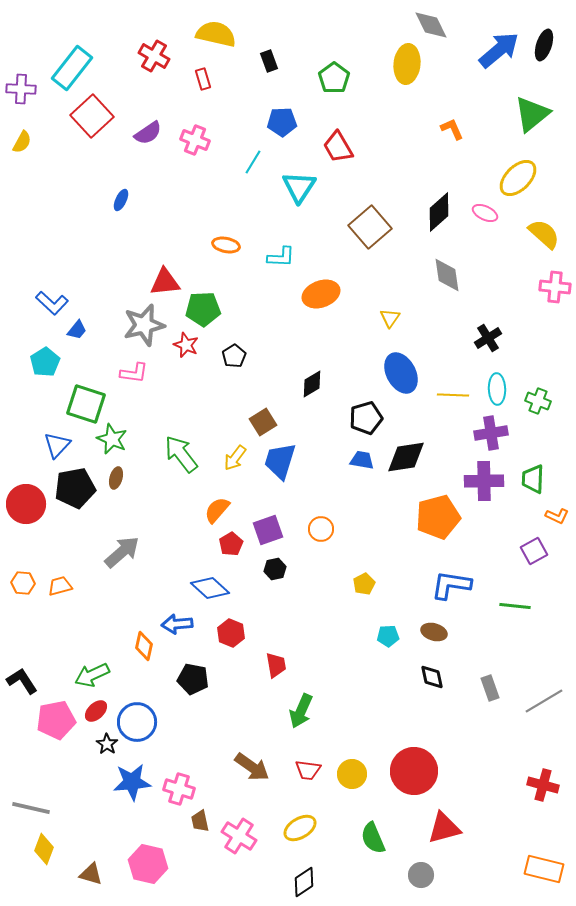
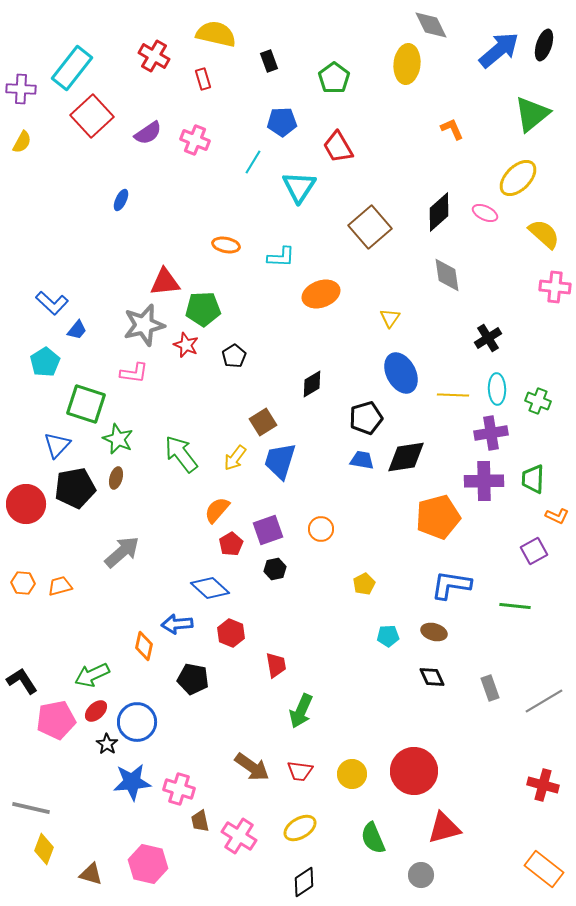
green star at (112, 439): moved 6 px right
black diamond at (432, 677): rotated 12 degrees counterclockwise
red trapezoid at (308, 770): moved 8 px left, 1 px down
orange rectangle at (544, 869): rotated 24 degrees clockwise
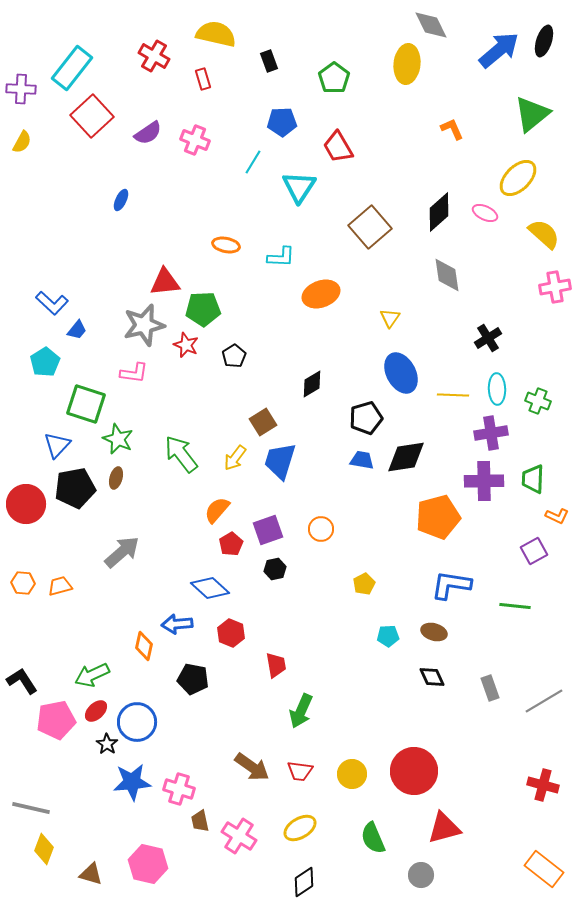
black ellipse at (544, 45): moved 4 px up
pink cross at (555, 287): rotated 16 degrees counterclockwise
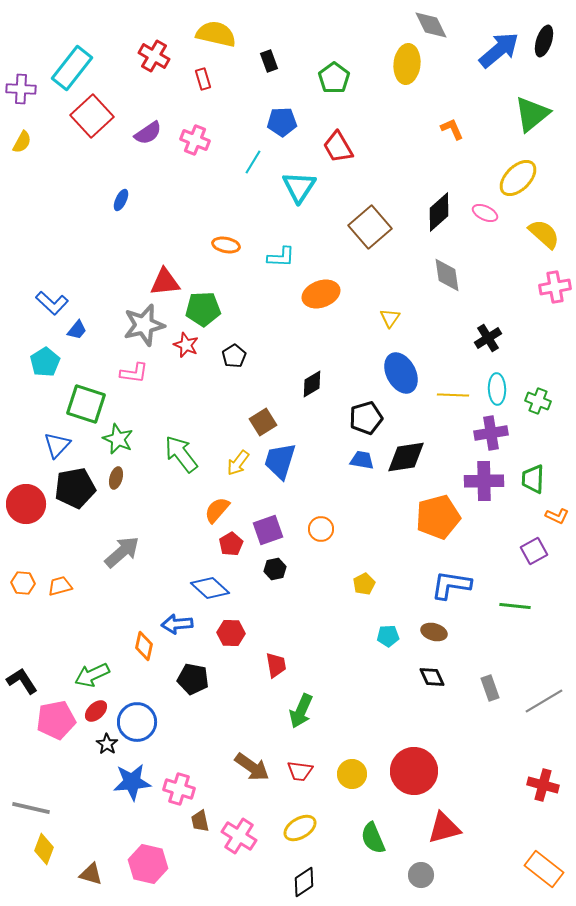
yellow arrow at (235, 458): moved 3 px right, 5 px down
red hexagon at (231, 633): rotated 20 degrees counterclockwise
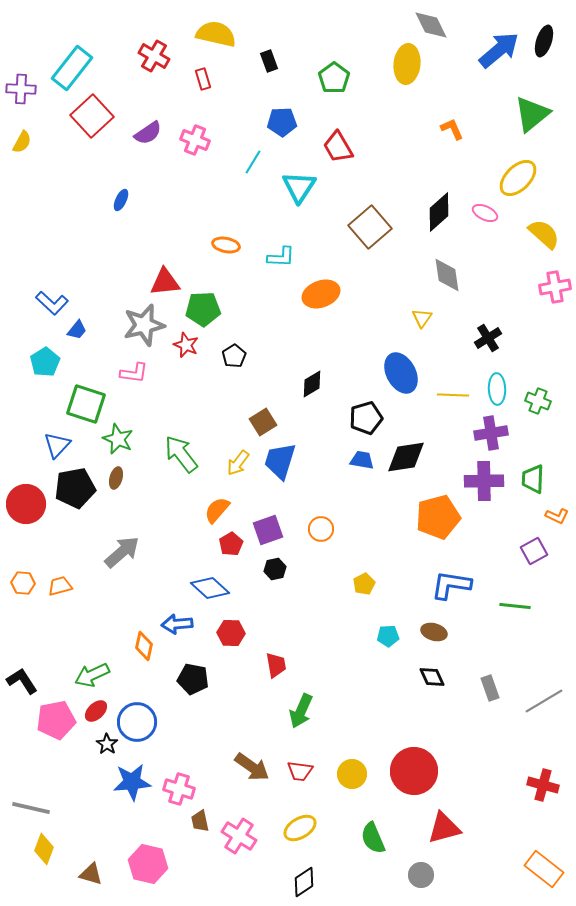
yellow triangle at (390, 318): moved 32 px right
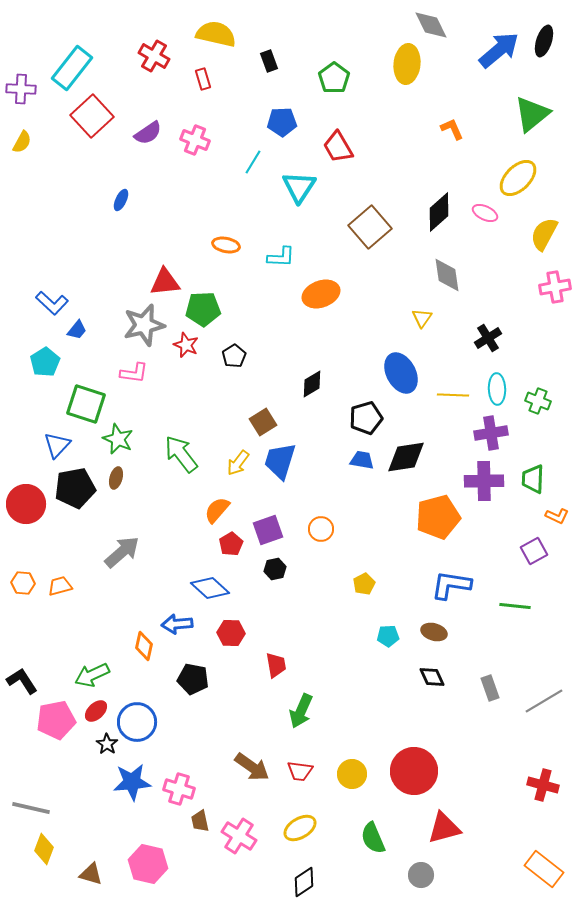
yellow semicircle at (544, 234): rotated 104 degrees counterclockwise
